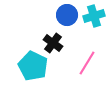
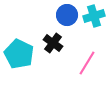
cyan pentagon: moved 14 px left, 12 px up
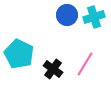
cyan cross: moved 1 px down
black cross: moved 26 px down
pink line: moved 2 px left, 1 px down
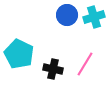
black cross: rotated 24 degrees counterclockwise
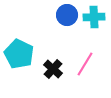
cyan cross: rotated 15 degrees clockwise
black cross: rotated 30 degrees clockwise
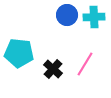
cyan pentagon: moved 1 px up; rotated 20 degrees counterclockwise
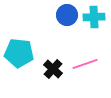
pink line: rotated 40 degrees clockwise
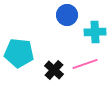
cyan cross: moved 1 px right, 15 px down
black cross: moved 1 px right, 1 px down
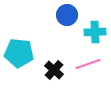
pink line: moved 3 px right
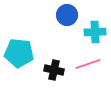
black cross: rotated 30 degrees counterclockwise
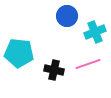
blue circle: moved 1 px down
cyan cross: rotated 20 degrees counterclockwise
